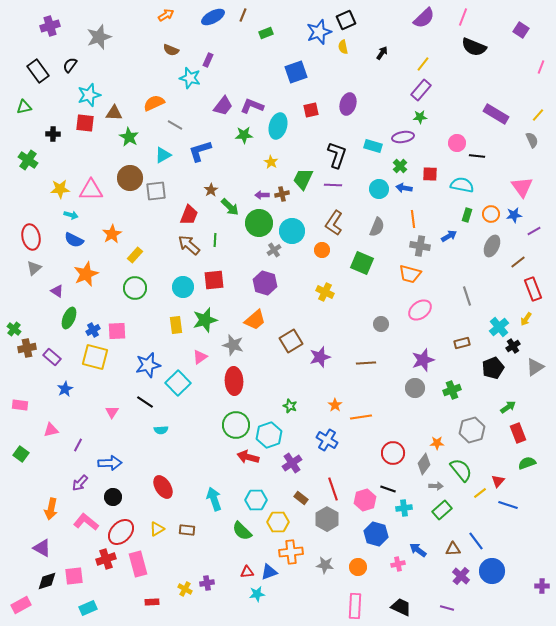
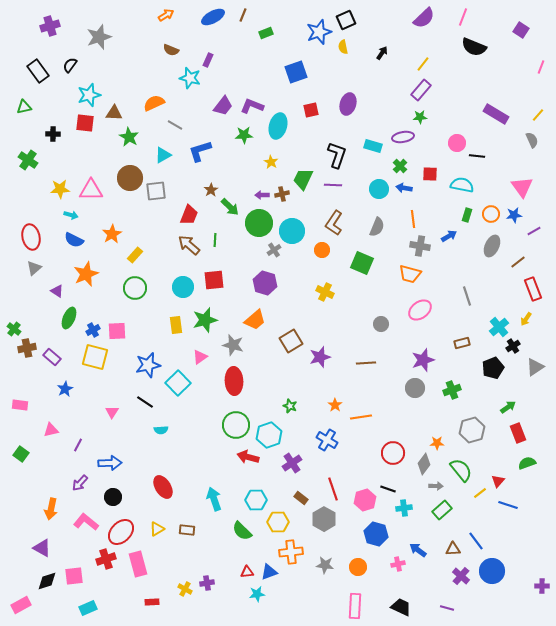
gray hexagon at (327, 519): moved 3 px left
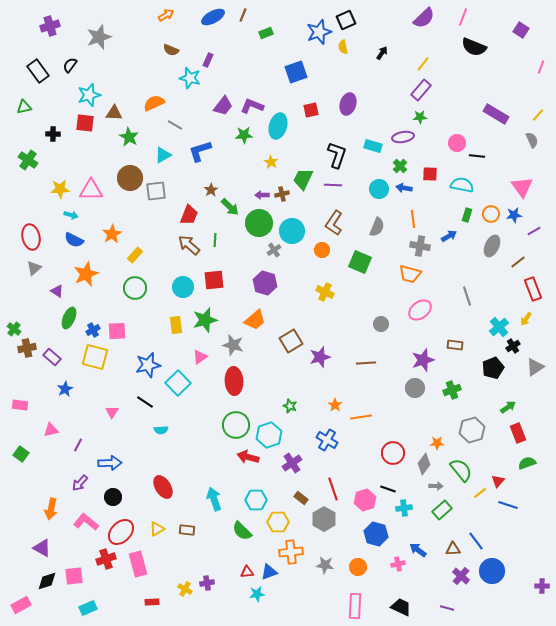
green square at (362, 263): moved 2 px left, 1 px up
brown rectangle at (462, 343): moved 7 px left, 2 px down; rotated 21 degrees clockwise
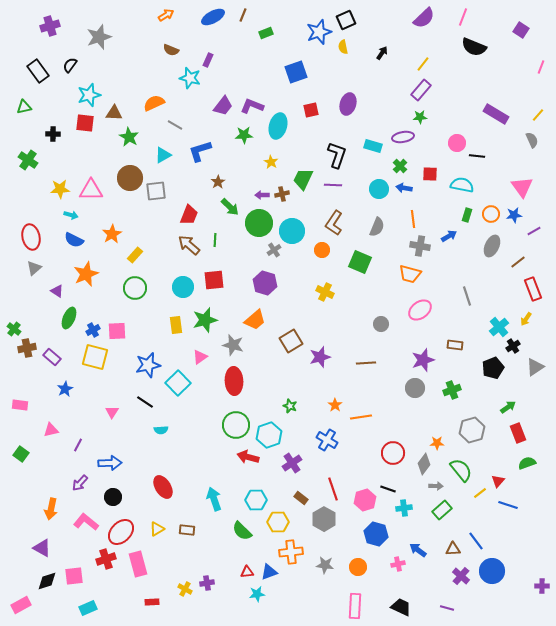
brown star at (211, 190): moved 7 px right, 8 px up
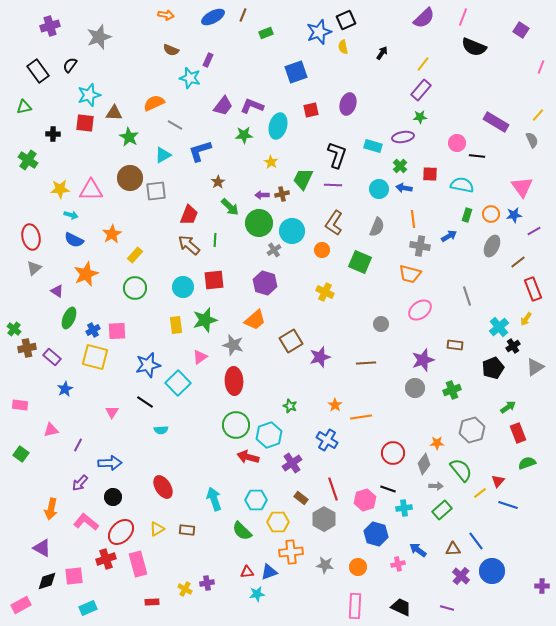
orange arrow at (166, 15): rotated 42 degrees clockwise
purple rectangle at (496, 114): moved 8 px down
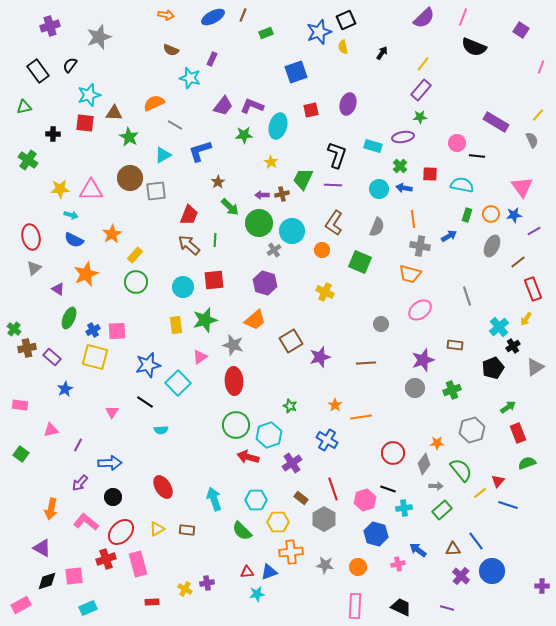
purple rectangle at (208, 60): moved 4 px right, 1 px up
green circle at (135, 288): moved 1 px right, 6 px up
purple triangle at (57, 291): moved 1 px right, 2 px up
